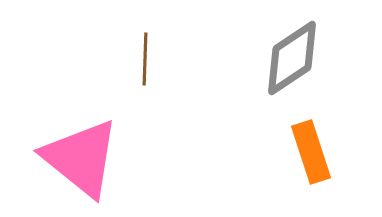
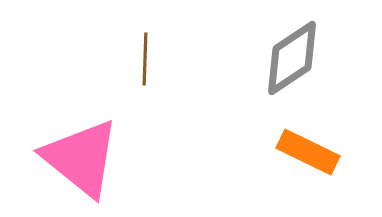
orange rectangle: moved 3 px left; rotated 46 degrees counterclockwise
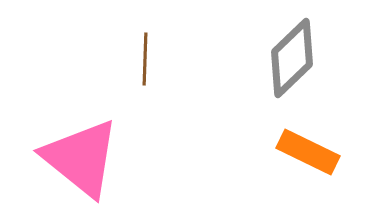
gray diamond: rotated 10 degrees counterclockwise
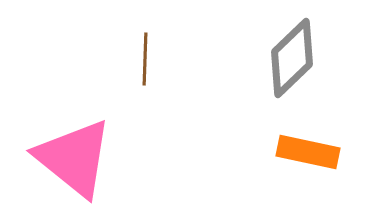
orange rectangle: rotated 14 degrees counterclockwise
pink triangle: moved 7 px left
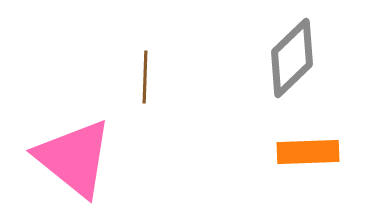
brown line: moved 18 px down
orange rectangle: rotated 14 degrees counterclockwise
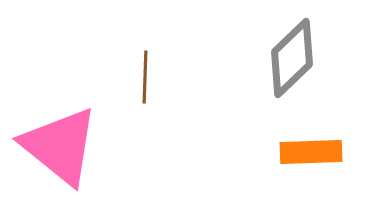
orange rectangle: moved 3 px right
pink triangle: moved 14 px left, 12 px up
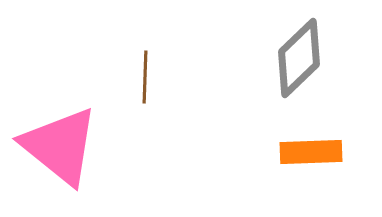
gray diamond: moved 7 px right
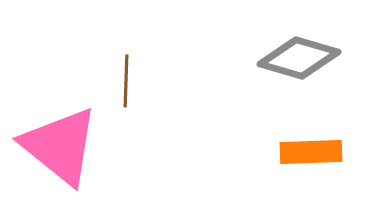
gray diamond: rotated 60 degrees clockwise
brown line: moved 19 px left, 4 px down
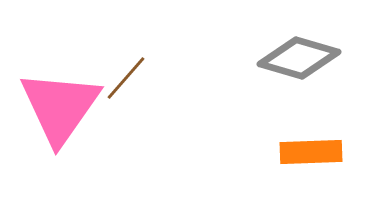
brown line: moved 3 px up; rotated 39 degrees clockwise
pink triangle: moved 39 px up; rotated 26 degrees clockwise
